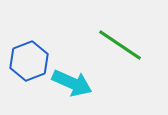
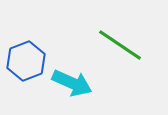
blue hexagon: moved 3 px left
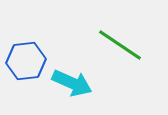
blue hexagon: rotated 15 degrees clockwise
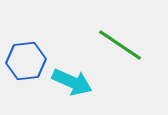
cyan arrow: moved 1 px up
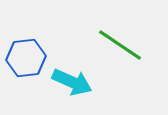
blue hexagon: moved 3 px up
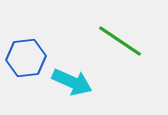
green line: moved 4 px up
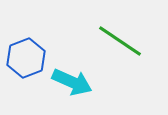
blue hexagon: rotated 15 degrees counterclockwise
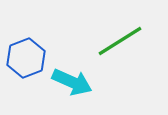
green line: rotated 66 degrees counterclockwise
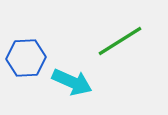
blue hexagon: rotated 18 degrees clockwise
